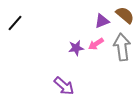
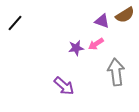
brown semicircle: rotated 108 degrees clockwise
purple triangle: rotated 42 degrees clockwise
gray arrow: moved 6 px left, 25 px down
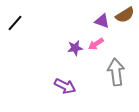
purple star: moved 1 px left
purple arrow: moved 1 px right; rotated 15 degrees counterclockwise
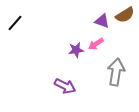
purple star: moved 1 px right, 2 px down
gray arrow: rotated 16 degrees clockwise
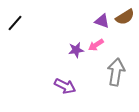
brown semicircle: moved 2 px down
pink arrow: moved 1 px down
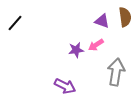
brown semicircle: rotated 66 degrees counterclockwise
